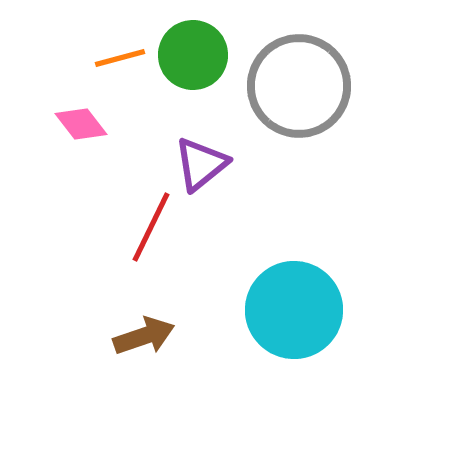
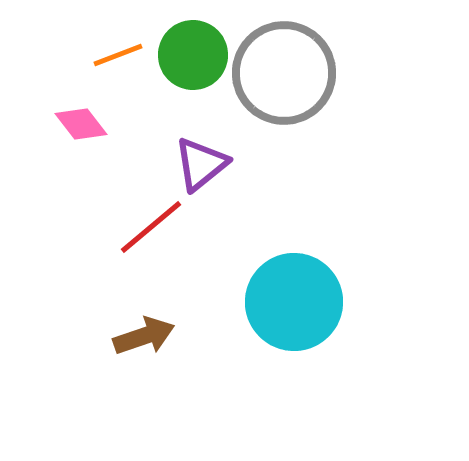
orange line: moved 2 px left, 3 px up; rotated 6 degrees counterclockwise
gray circle: moved 15 px left, 13 px up
red line: rotated 24 degrees clockwise
cyan circle: moved 8 px up
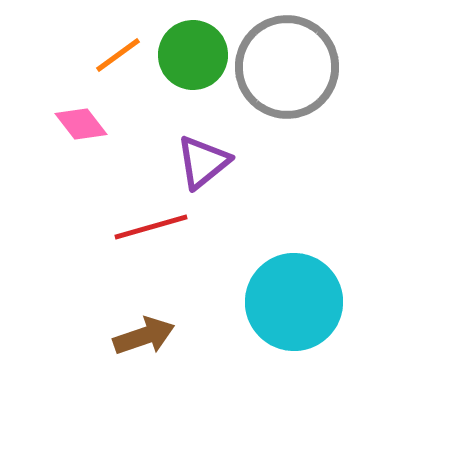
orange line: rotated 15 degrees counterclockwise
gray circle: moved 3 px right, 6 px up
purple triangle: moved 2 px right, 2 px up
red line: rotated 24 degrees clockwise
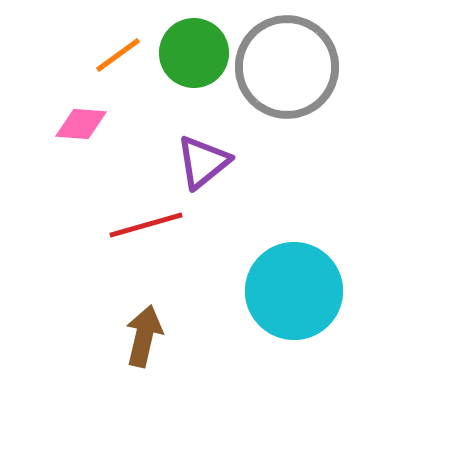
green circle: moved 1 px right, 2 px up
pink diamond: rotated 48 degrees counterclockwise
red line: moved 5 px left, 2 px up
cyan circle: moved 11 px up
brown arrow: rotated 58 degrees counterclockwise
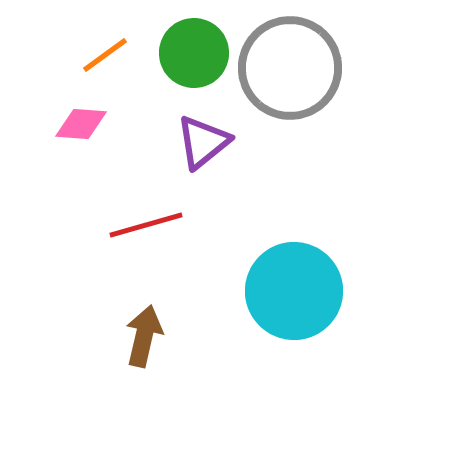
orange line: moved 13 px left
gray circle: moved 3 px right, 1 px down
purple triangle: moved 20 px up
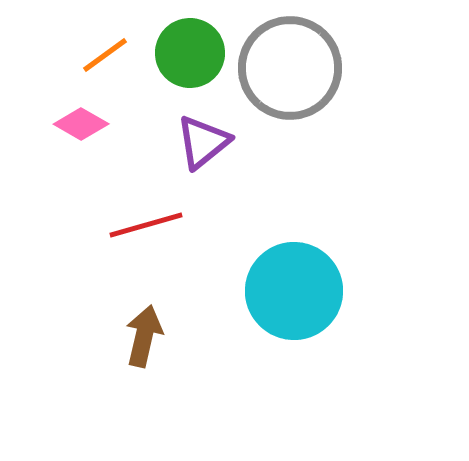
green circle: moved 4 px left
pink diamond: rotated 26 degrees clockwise
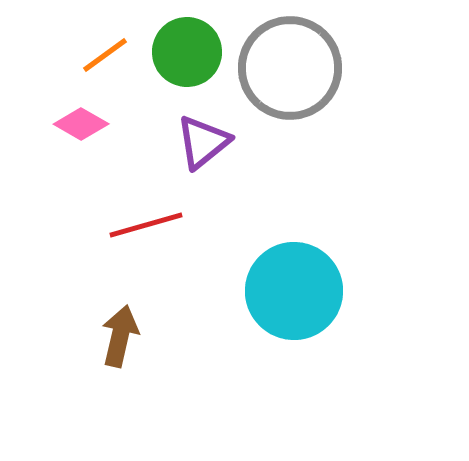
green circle: moved 3 px left, 1 px up
brown arrow: moved 24 px left
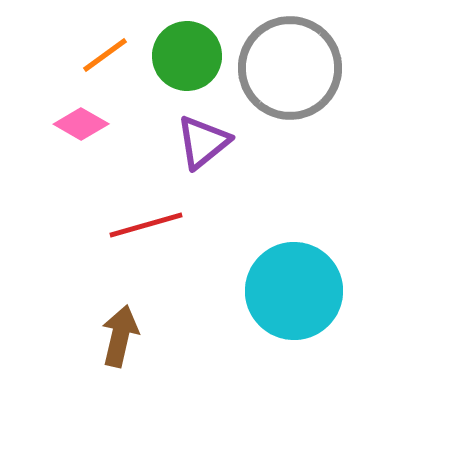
green circle: moved 4 px down
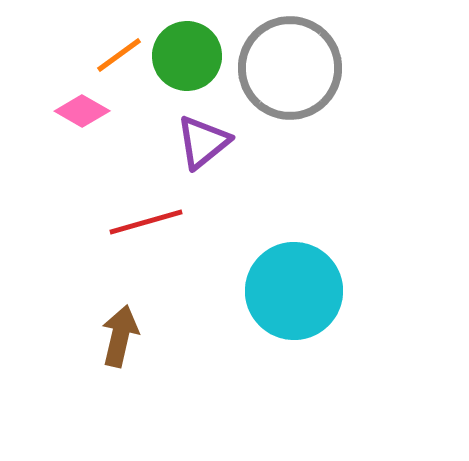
orange line: moved 14 px right
pink diamond: moved 1 px right, 13 px up
red line: moved 3 px up
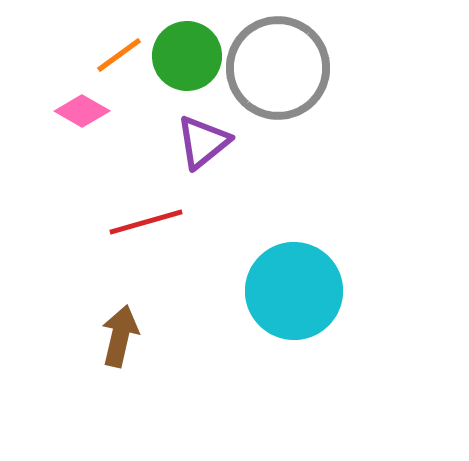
gray circle: moved 12 px left
